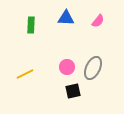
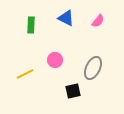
blue triangle: rotated 24 degrees clockwise
pink circle: moved 12 px left, 7 px up
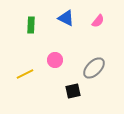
gray ellipse: moved 1 px right; rotated 20 degrees clockwise
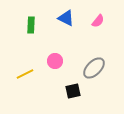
pink circle: moved 1 px down
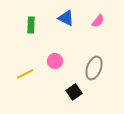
gray ellipse: rotated 25 degrees counterclockwise
black square: moved 1 px right, 1 px down; rotated 21 degrees counterclockwise
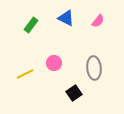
green rectangle: rotated 35 degrees clockwise
pink circle: moved 1 px left, 2 px down
gray ellipse: rotated 25 degrees counterclockwise
black square: moved 1 px down
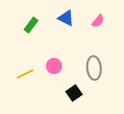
pink circle: moved 3 px down
